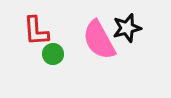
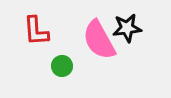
black star: rotated 8 degrees clockwise
green circle: moved 9 px right, 12 px down
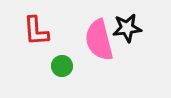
pink semicircle: rotated 15 degrees clockwise
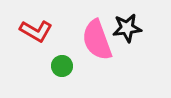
red L-shape: rotated 56 degrees counterclockwise
pink semicircle: moved 2 px left; rotated 6 degrees counterclockwise
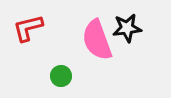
red L-shape: moved 8 px left, 3 px up; rotated 136 degrees clockwise
green circle: moved 1 px left, 10 px down
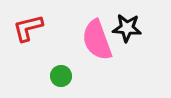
black star: rotated 12 degrees clockwise
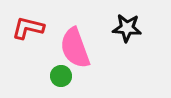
red L-shape: rotated 28 degrees clockwise
pink semicircle: moved 22 px left, 8 px down
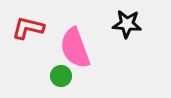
black star: moved 4 px up
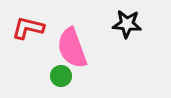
pink semicircle: moved 3 px left
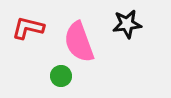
black star: rotated 12 degrees counterclockwise
pink semicircle: moved 7 px right, 6 px up
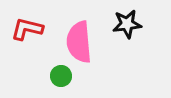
red L-shape: moved 1 px left, 1 px down
pink semicircle: rotated 15 degrees clockwise
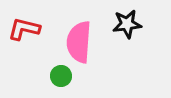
red L-shape: moved 3 px left
pink semicircle: rotated 9 degrees clockwise
